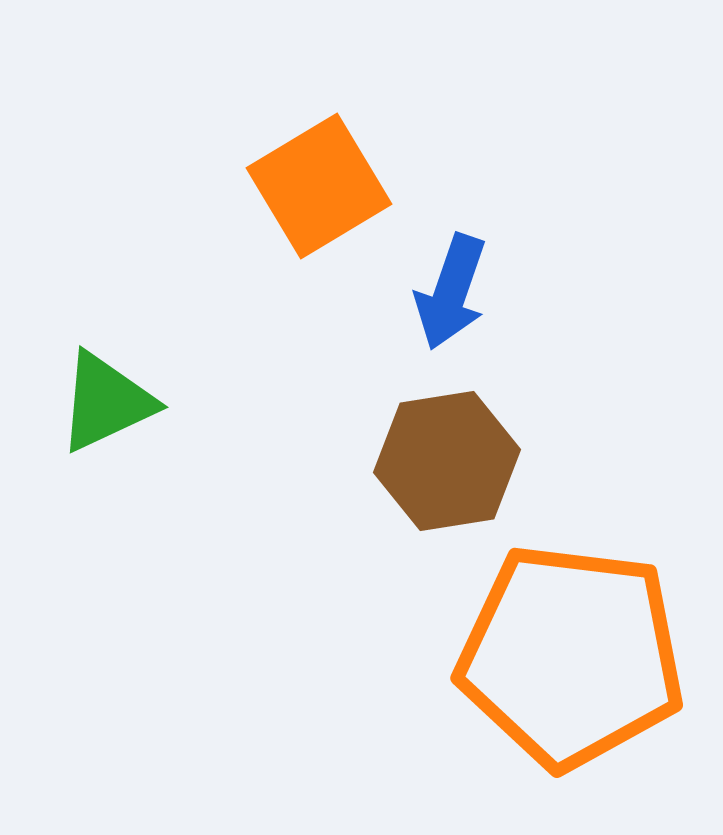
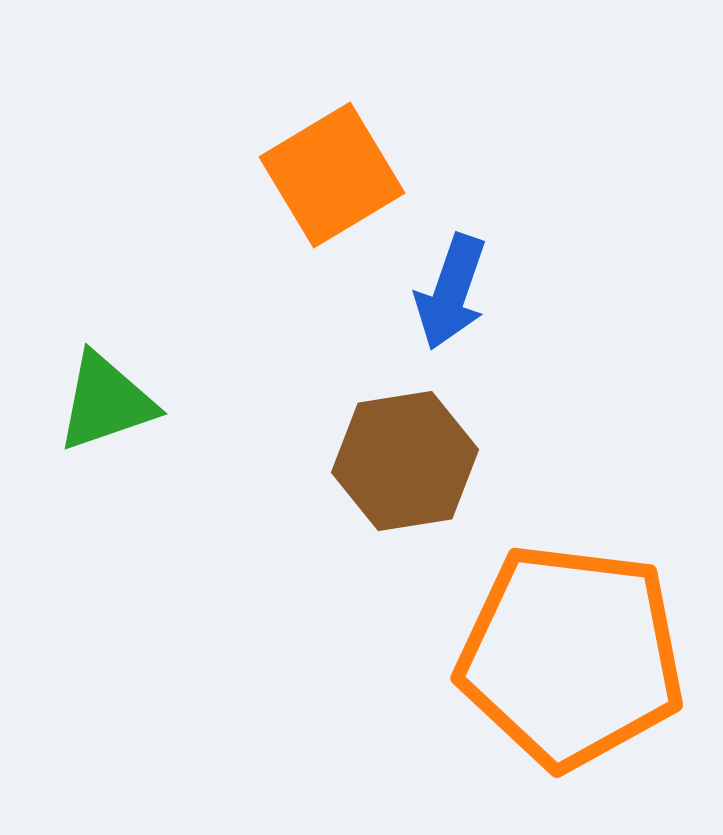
orange square: moved 13 px right, 11 px up
green triangle: rotated 6 degrees clockwise
brown hexagon: moved 42 px left
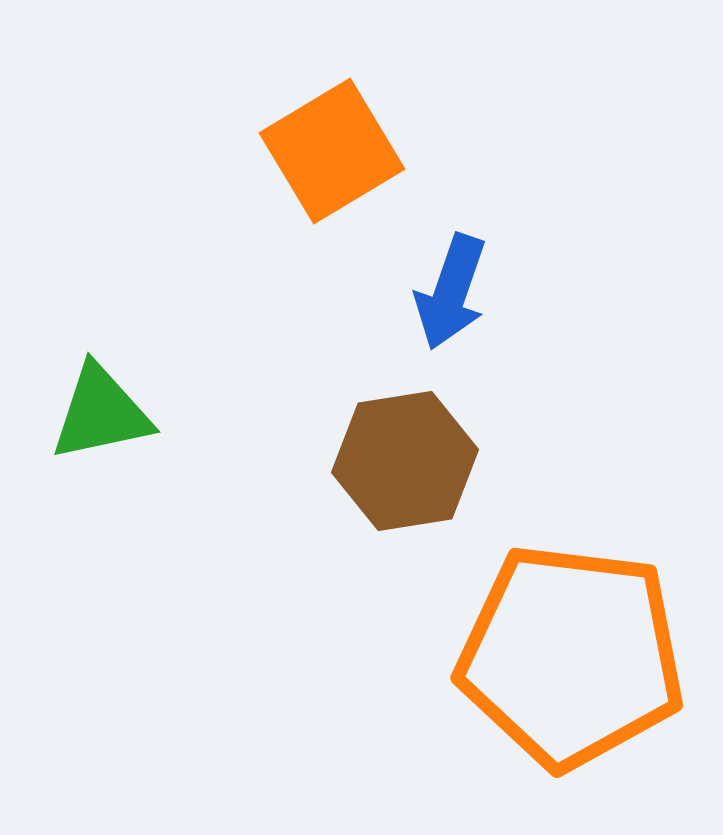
orange square: moved 24 px up
green triangle: moved 5 px left, 11 px down; rotated 7 degrees clockwise
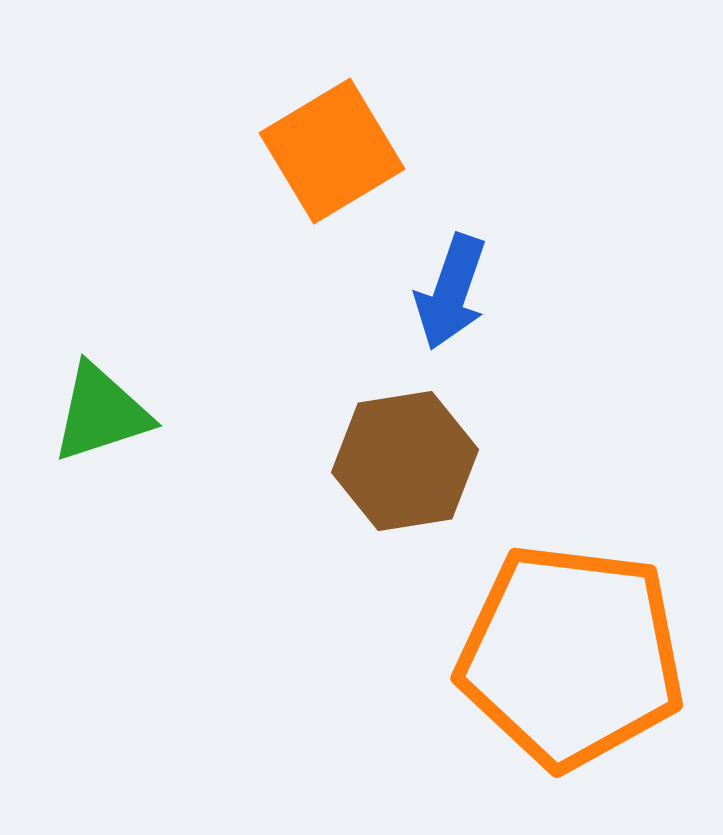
green triangle: rotated 6 degrees counterclockwise
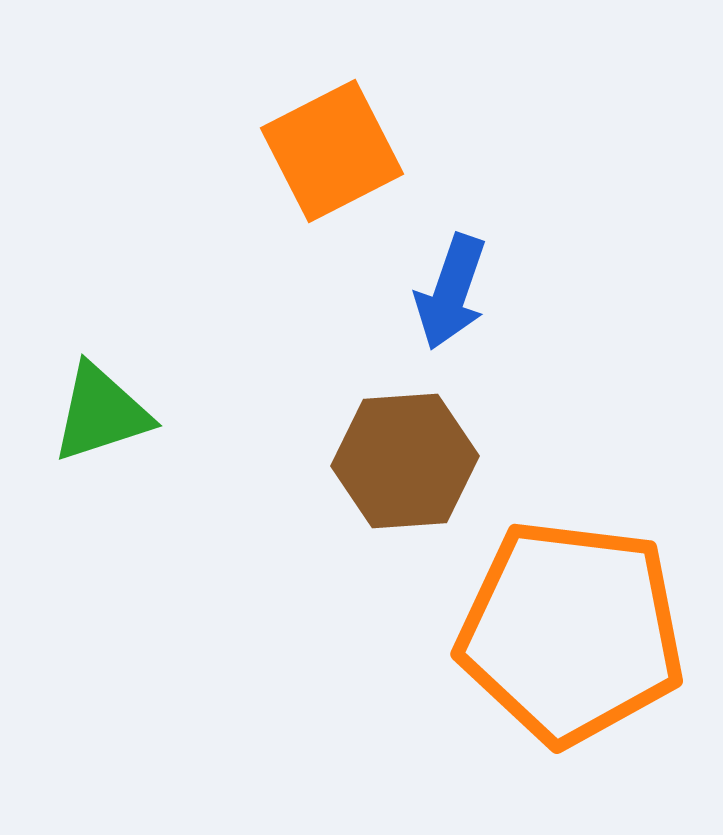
orange square: rotated 4 degrees clockwise
brown hexagon: rotated 5 degrees clockwise
orange pentagon: moved 24 px up
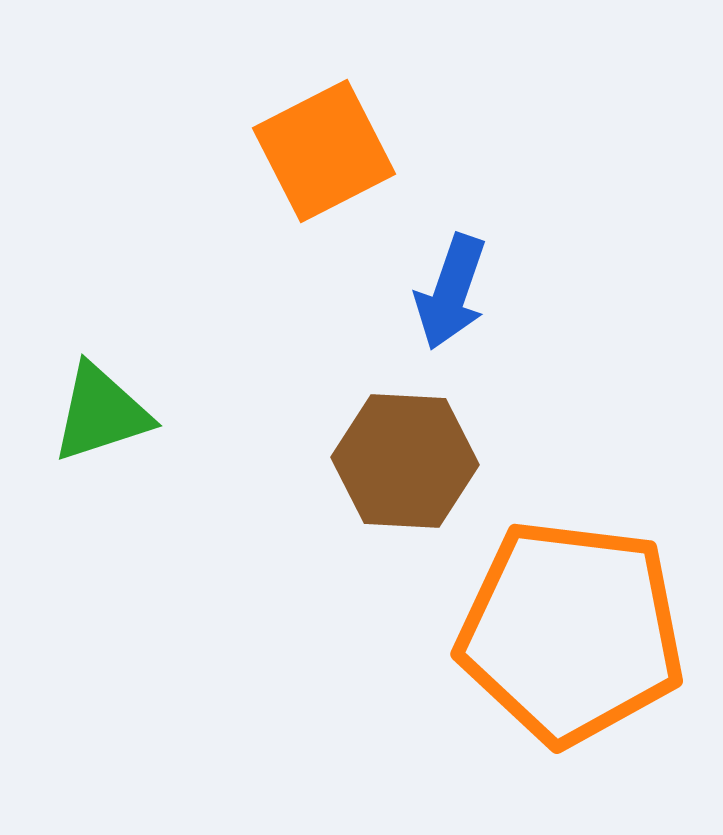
orange square: moved 8 px left
brown hexagon: rotated 7 degrees clockwise
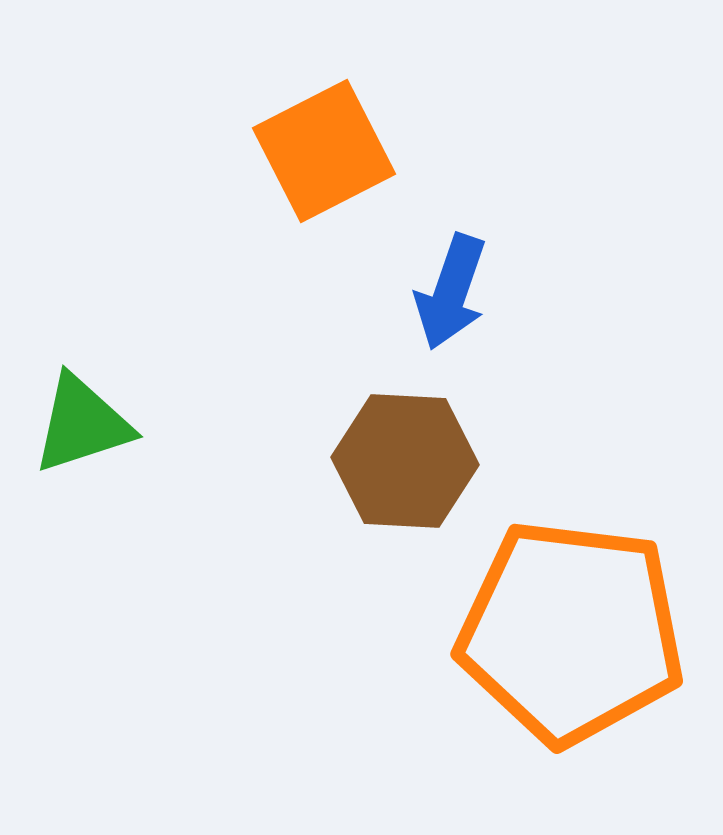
green triangle: moved 19 px left, 11 px down
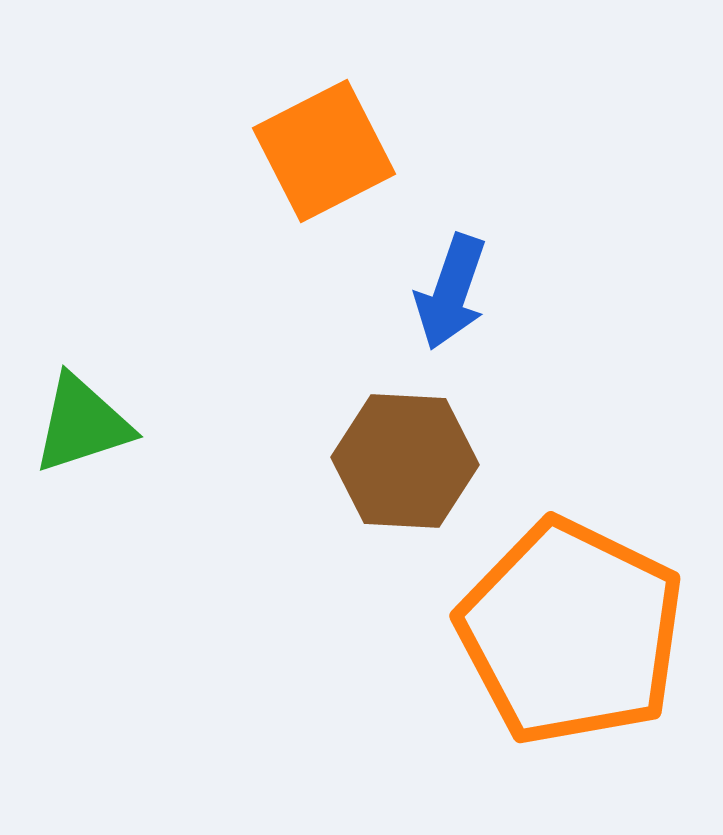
orange pentagon: rotated 19 degrees clockwise
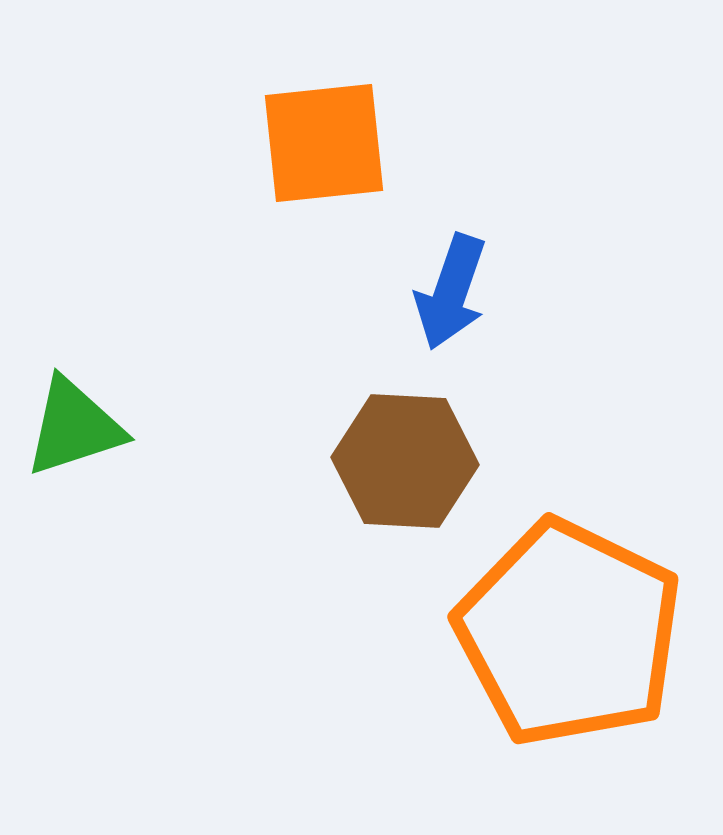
orange square: moved 8 px up; rotated 21 degrees clockwise
green triangle: moved 8 px left, 3 px down
orange pentagon: moved 2 px left, 1 px down
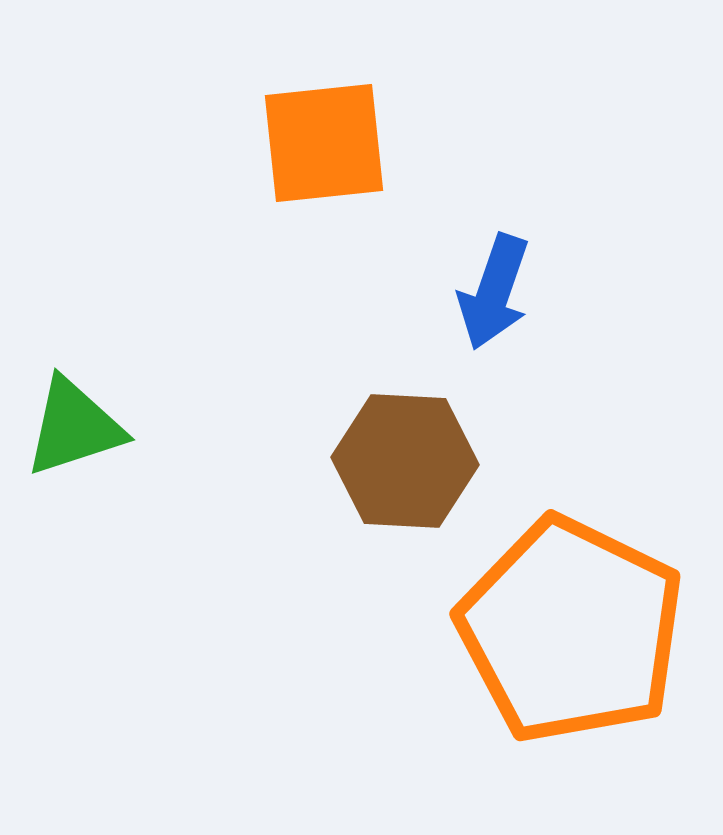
blue arrow: moved 43 px right
orange pentagon: moved 2 px right, 3 px up
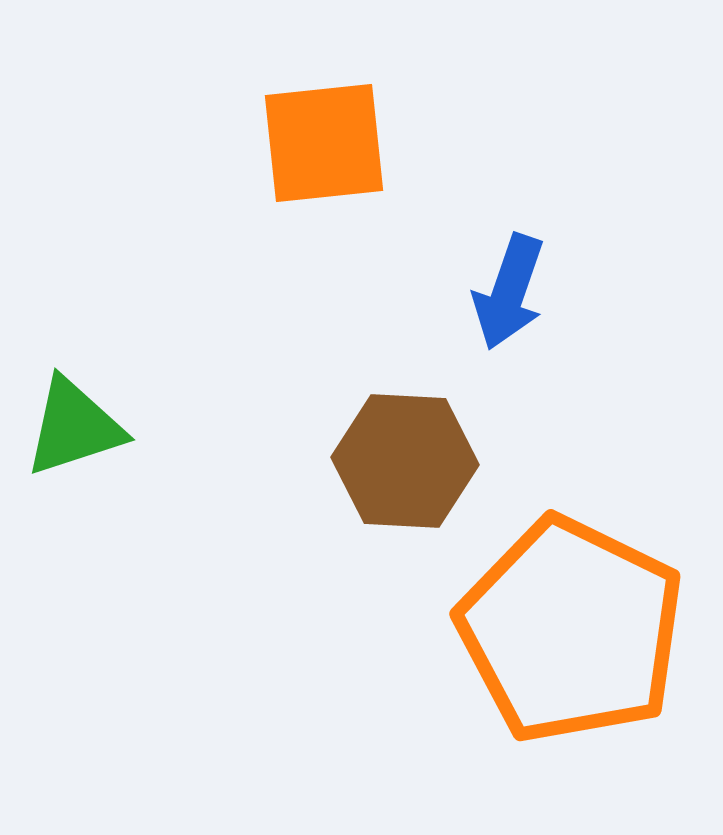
blue arrow: moved 15 px right
